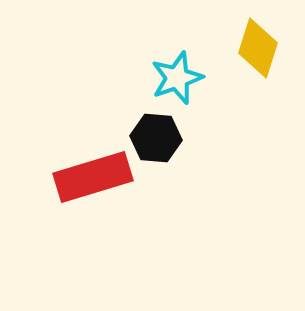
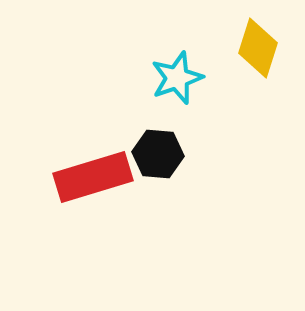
black hexagon: moved 2 px right, 16 px down
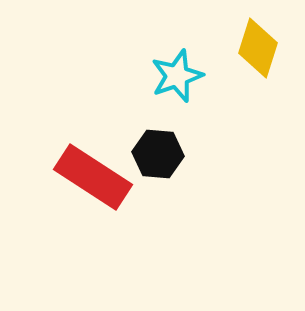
cyan star: moved 2 px up
red rectangle: rotated 50 degrees clockwise
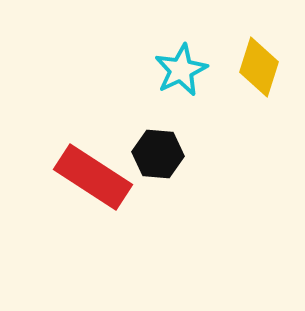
yellow diamond: moved 1 px right, 19 px down
cyan star: moved 4 px right, 6 px up; rotated 6 degrees counterclockwise
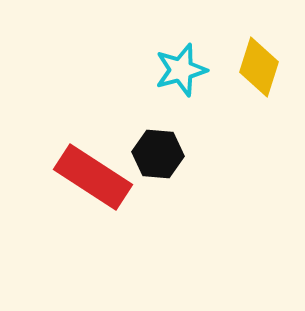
cyan star: rotated 10 degrees clockwise
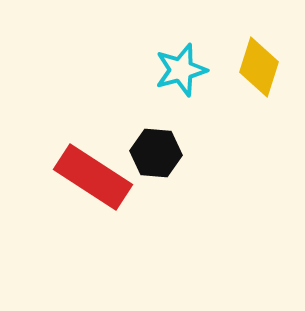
black hexagon: moved 2 px left, 1 px up
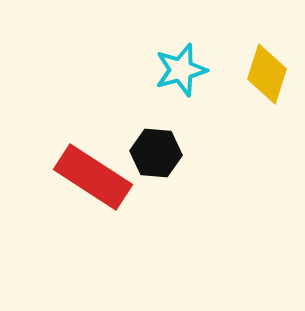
yellow diamond: moved 8 px right, 7 px down
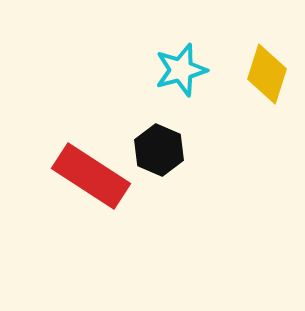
black hexagon: moved 3 px right, 3 px up; rotated 18 degrees clockwise
red rectangle: moved 2 px left, 1 px up
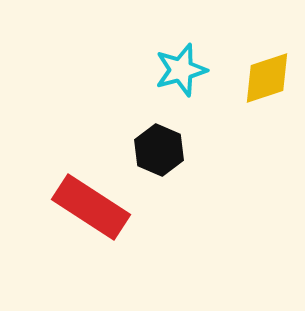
yellow diamond: moved 4 px down; rotated 54 degrees clockwise
red rectangle: moved 31 px down
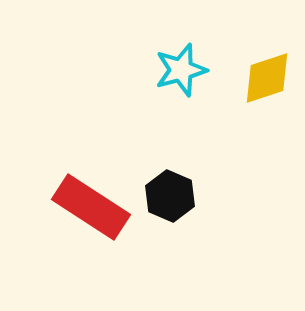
black hexagon: moved 11 px right, 46 px down
